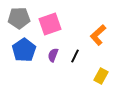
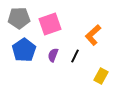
orange L-shape: moved 5 px left
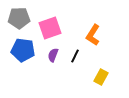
pink square: moved 4 px down
orange L-shape: rotated 15 degrees counterclockwise
blue pentagon: moved 1 px left; rotated 30 degrees counterclockwise
yellow rectangle: moved 1 px down
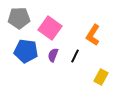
pink square: rotated 35 degrees counterclockwise
blue pentagon: moved 3 px right, 1 px down
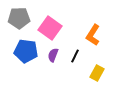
yellow rectangle: moved 4 px left, 4 px up
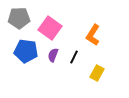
black line: moved 1 px left, 1 px down
